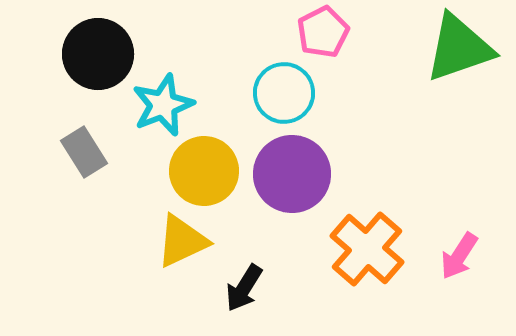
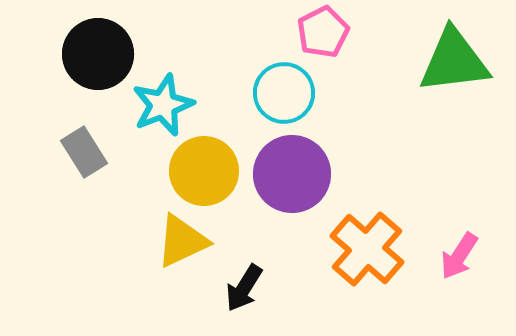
green triangle: moved 5 px left, 13 px down; rotated 12 degrees clockwise
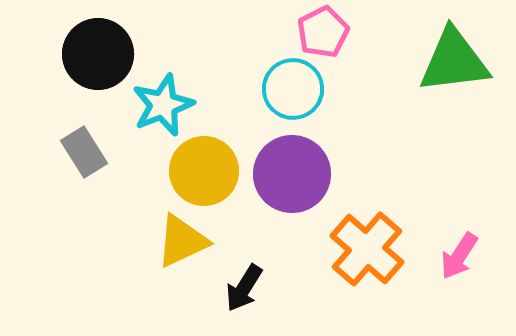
cyan circle: moved 9 px right, 4 px up
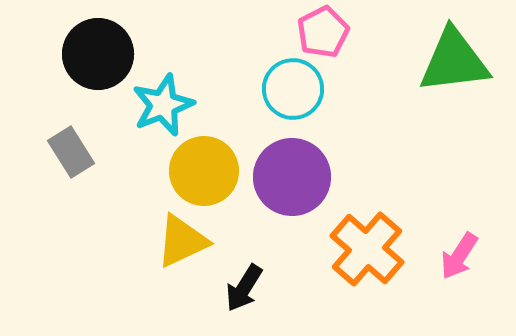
gray rectangle: moved 13 px left
purple circle: moved 3 px down
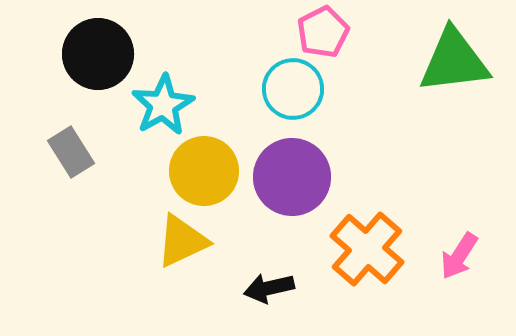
cyan star: rotated 8 degrees counterclockwise
black arrow: moved 25 px right; rotated 45 degrees clockwise
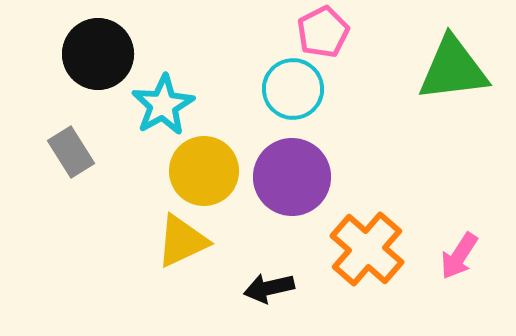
green triangle: moved 1 px left, 8 px down
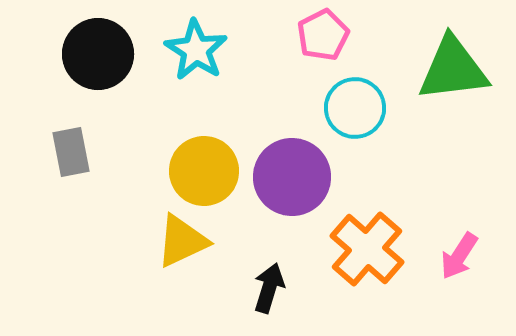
pink pentagon: moved 3 px down
cyan circle: moved 62 px right, 19 px down
cyan star: moved 33 px right, 55 px up; rotated 10 degrees counterclockwise
gray rectangle: rotated 21 degrees clockwise
black arrow: rotated 120 degrees clockwise
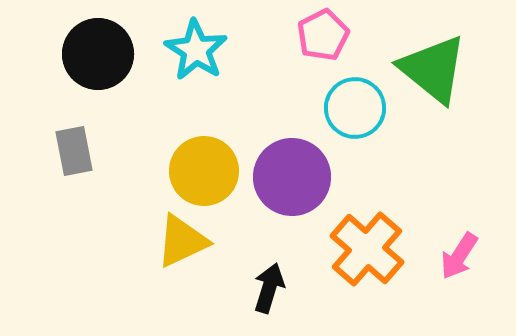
green triangle: moved 20 px left; rotated 46 degrees clockwise
gray rectangle: moved 3 px right, 1 px up
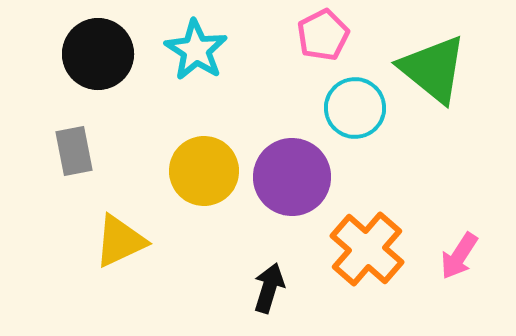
yellow triangle: moved 62 px left
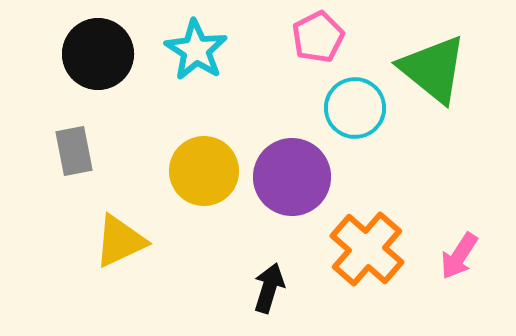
pink pentagon: moved 5 px left, 2 px down
